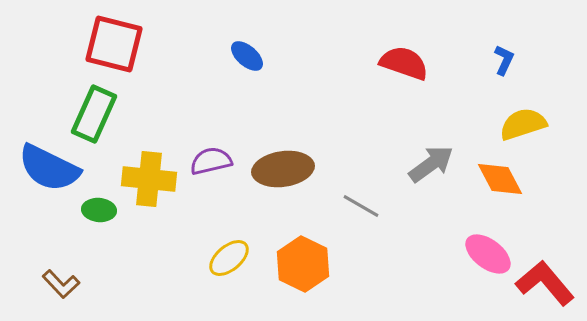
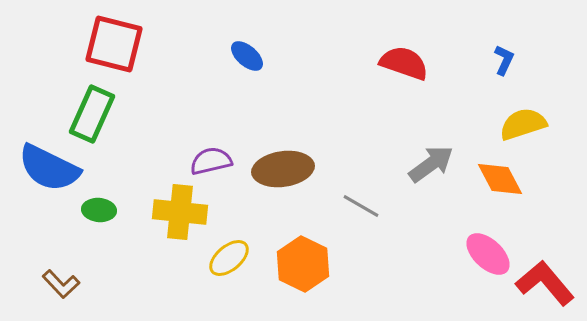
green rectangle: moved 2 px left
yellow cross: moved 31 px right, 33 px down
pink ellipse: rotated 6 degrees clockwise
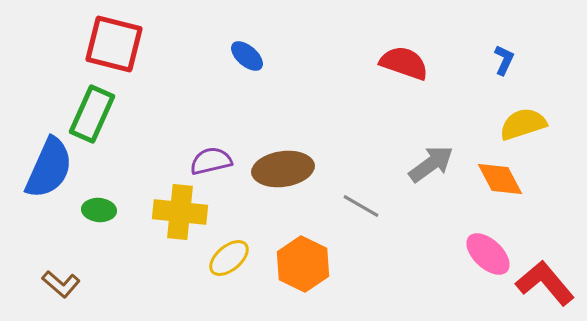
blue semicircle: rotated 92 degrees counterclockwise
brown L-shape: rotated 6 degrees counterclockwise
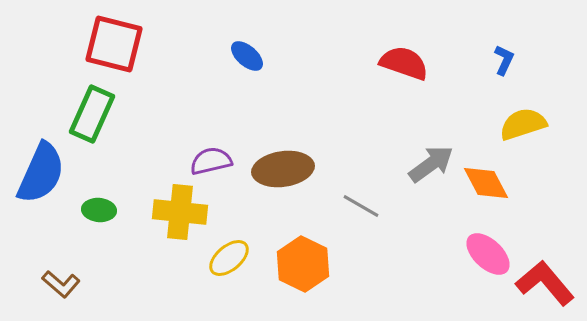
blue semicircle: moved 8 px left, 5 px down
orange diamond: moved 14 px left, 4 px down
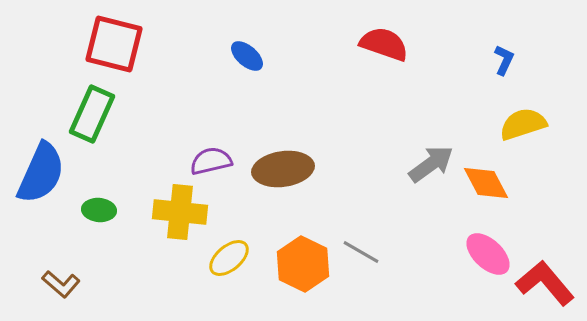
red semicircle: moved 20 px left, 19 px up
gray line: moved 46 px down
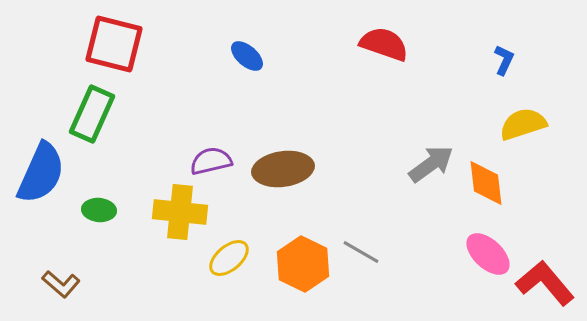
orange diamond: rotated 21 degrees clockwise
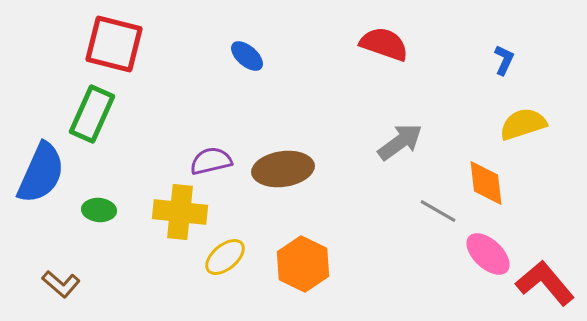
gray arrow: moved 31 px left, 22 px up
gray line: moved 77 px right, 41 px up
yellow ellipse: moved 4 px left, 1 px up
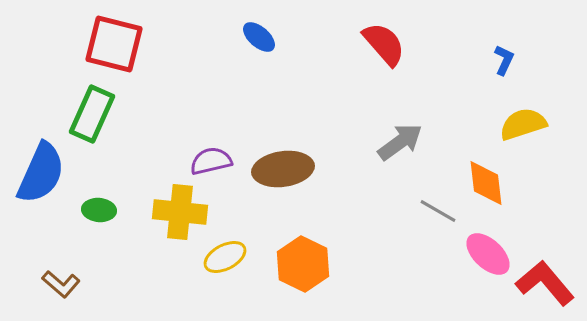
red semicircle: rotated 30 degrees clockwise
blue ellipse: moved 12 px right, 19 px up
yellow ellipse: rotated 12 degrees clockwise
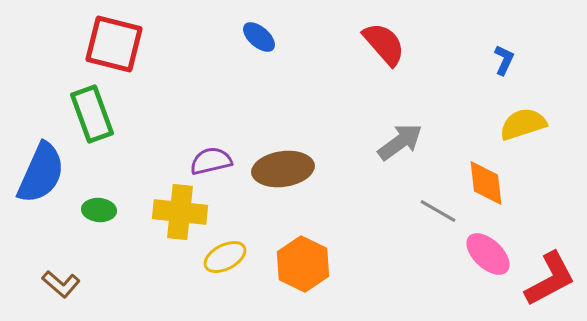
green rectangle: rotated 44 degrees counterclockwise
red L-shape: moved 5 px right, 4 px up; rotated 102 degrees clockwise
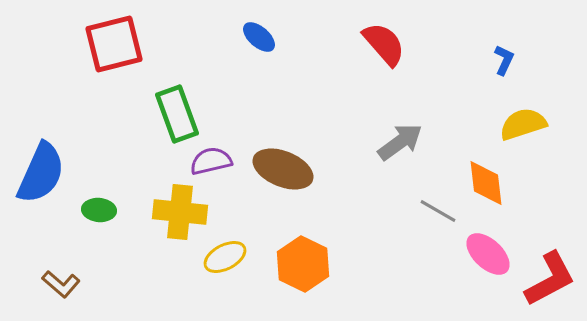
red square: rotated 28 degrees counterclockwise
green rectangle: moved 85 px right
brown ellipse: rotated 30 degrees clockwise
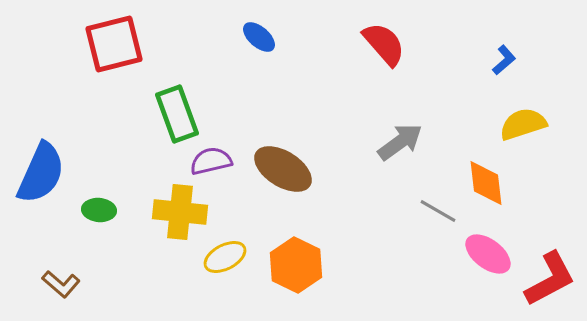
blue L-shape: rotated 24 degrees clockwise
brown ellipse: rotated 10 degrees clockwise
pink ellipse: rotated 6 degrees counterclockwise
orange hexagon: moved 7 px left, 1 px down
